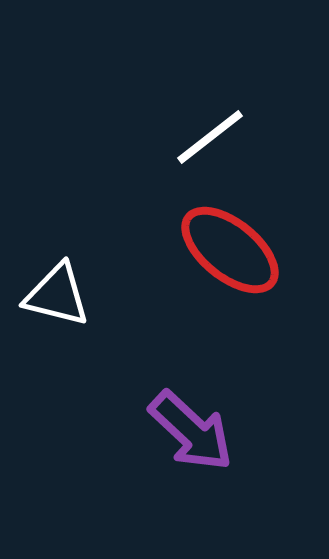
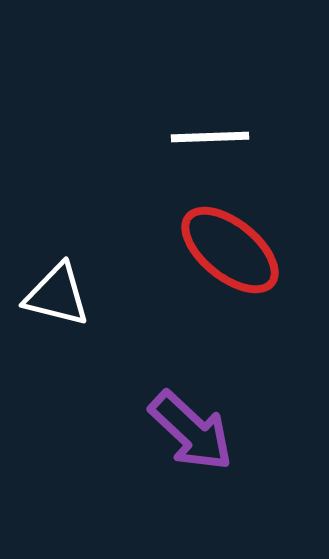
white line: rotated 36 degrees clockwise
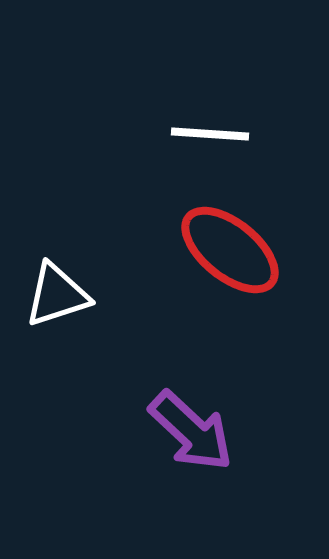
white line: moved 3 px up; rotated 6 degrees clockwise
white triangle: rotated 32 degrees counterclockwise
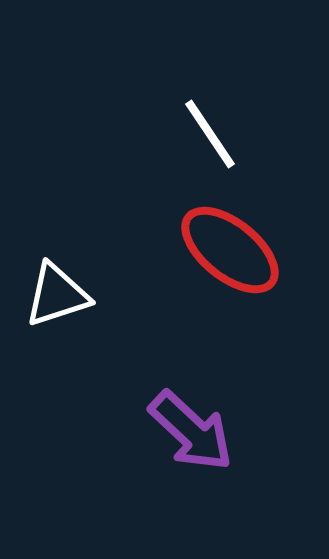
white line: rotated 52 degrees clockwise
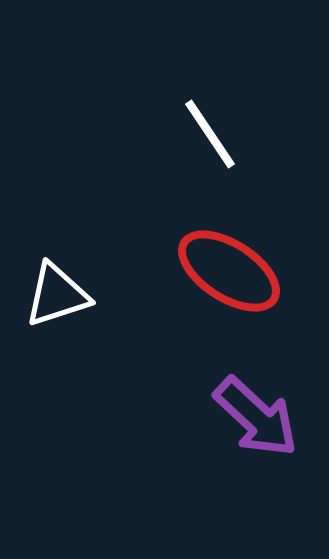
red ellipse: moved 1 px left, 21 px down; rotated 6 degrees counterclockwise
purple arrow: moved 65 px right, 14 px up
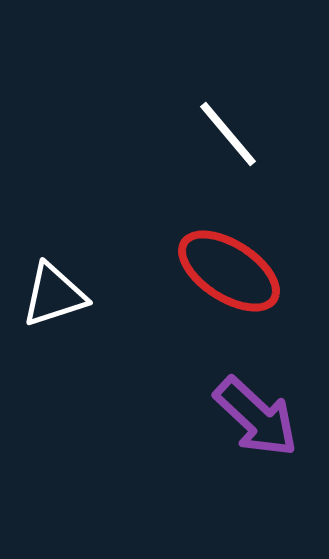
white line: moved 18 px right; rotated 6 degrees counterclockwise
white triangle: moved 3 px left
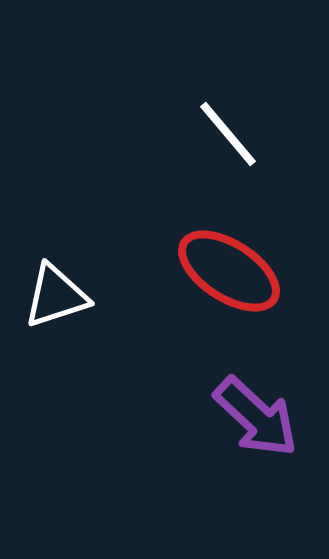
white triangle: moved 2 px right, 1 px down
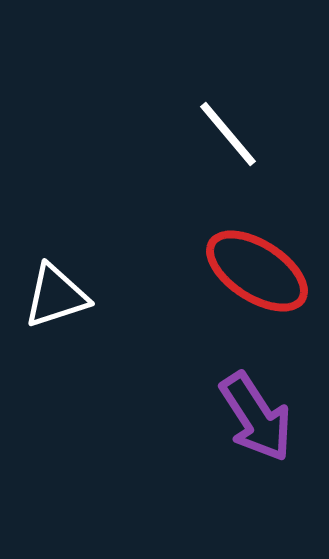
red ellipse: moved 28 px right
purple arrow: rotated 14 degrees clockwise
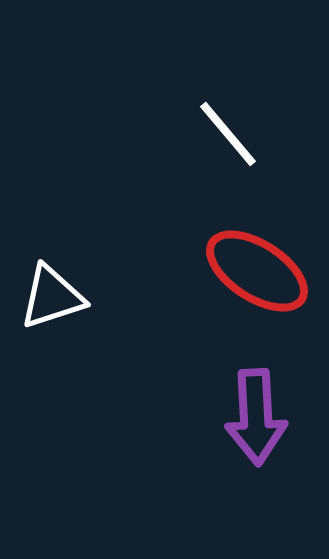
white triangle: moved 4 px left, 1 px down
purple arrow: rotated 30 degrees clockwise
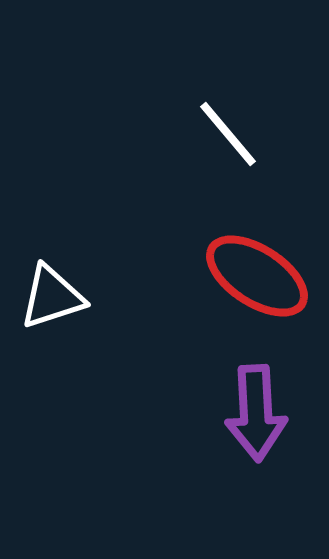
red ellipse: moved 5 px down
purple arrow: moved 4 px up
